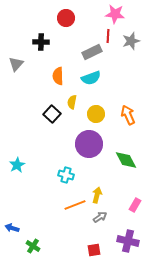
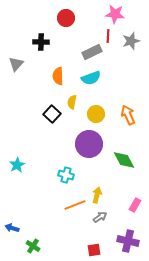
green diamond: moved 2 px left
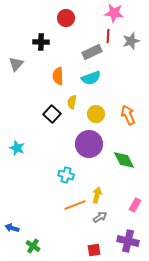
pink star: moved 1 px left, 1 px up
cyan star: moved 17 px up; rotated 21 degrees counterclockwise
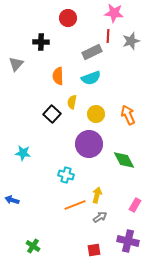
red circle: moved 2 px right
cyan star: moved 6 px right, 5 px down; rotated 14 degrees counterclockwise
blue arrow: moved 28 px up
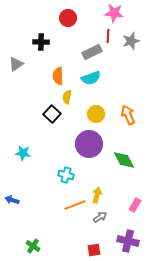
gray triangle: rotated 14 degrees clockwise
yellow semicircle: moved 5 px left, 5 px up
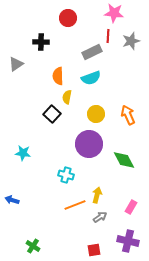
pink rectangle: moved 4 px left, 2 px down
